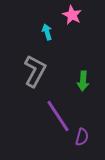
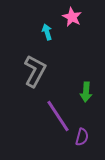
pink star: moved 2 px down
green arrow: moved 3 px right, 11 px down
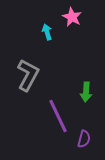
gray L-shape: moved 7 px left, 4 px down
purple line: rotated 8 degrees clockwise
purple semicircle: moved 2 px right, 2 px down
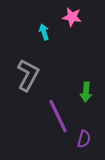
pink star: rotated 18 degrees counterclockwise
cyan arrow: moved 3 px left
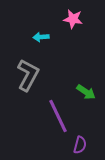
pink star: moved 1 px right, 2 px down
cyan arrow: moved 3 px left, 5 px down; rotated 77 degrees counterclockwise
green arrow: rotated 60 degrees counterclockwise
purple semicircle: moved 4 px left, 6 px down
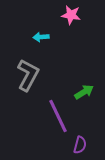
pink star: moved 2 px left, 4 px up
green arrow: moved 2 px left; rotated 66 degrees counterclockwise
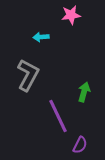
pink star: rotated 18 degrees counterclockwise
green arrow: rotated 42 degrees counterclockwise
purple semicircle: rotated 12 degrees clockwise
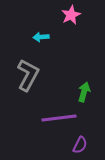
pink star: rotated 18 degrees counterclockwise
purple line: moved 1 px right, 2 px down; rotated 72 degrees counterclockwise
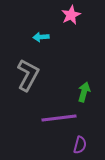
purple semicircle: rotated 12 degrees counterclockwise
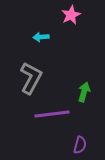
gray L-shape: moved 3 px right, 3 px down
purple line: moved 7 px left, 4 px up
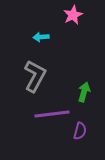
pink star: moved 2 px right
gray L-shape: moved 4 px right, 2 px up
purple semicircle: moved 14 px up
